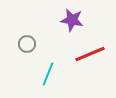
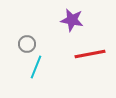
red line: rotated 12 degrees clockwise
cyan line: moved 12 px left, 7 px up
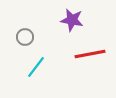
gray circle: moved 2 px left, 7 px up
cyan line: rotated 15 degrees clockwise
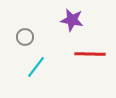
red line: rotated 12 degrees clockwise
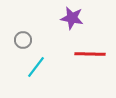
purple star: moved 2 px up
gray circle: moved 2 px left, 3 px down
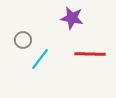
cyan line: moved 4 px right, 8 px up
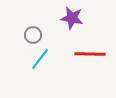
gray circle: moved 10 px right, 5 px up
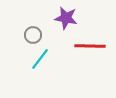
purple star: moved 6 px left
red line: moved 8 px up
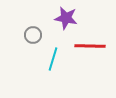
cyan line: moved 13 px right; rotated 20 degrees counterclockwise
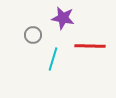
purple star: moved 3 px left
